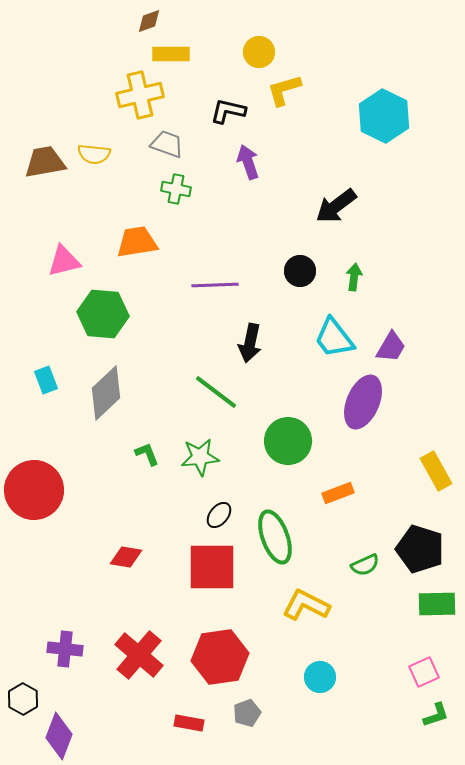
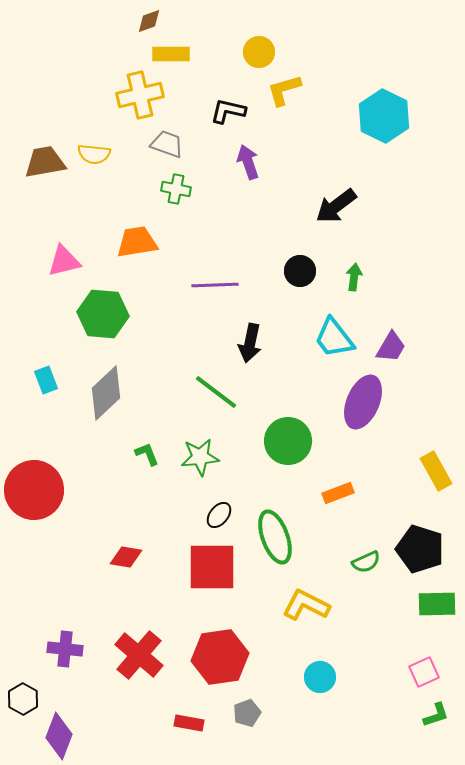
green semicircle at (365, 565): moved 1 px right, 3 px up
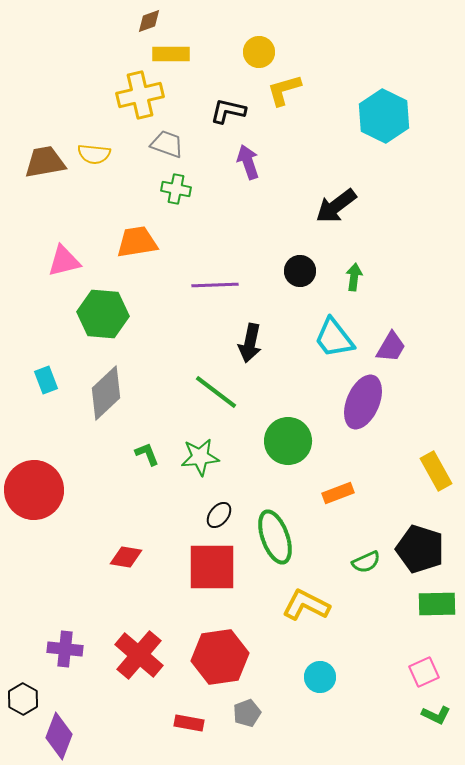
green L-shape at (436, 715): rotated 44 degrees clockwise
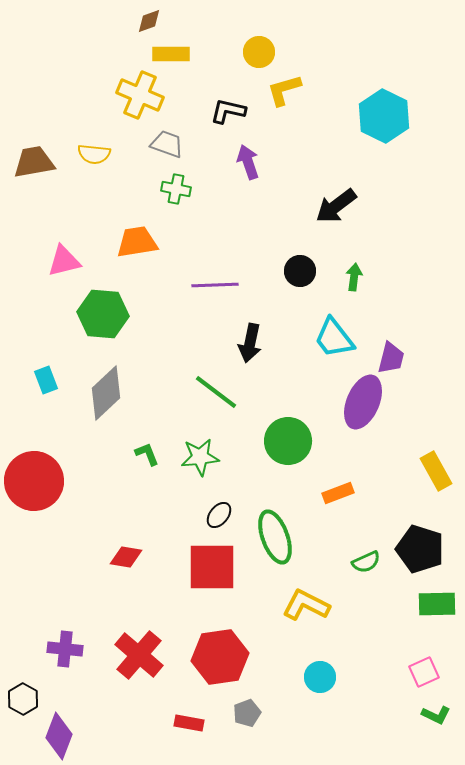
yellow cross at (140, 95): rotated 36 degrees clockwise
brown trapezoid at (45, 162): moved 11 px left
purple trapezoid at (391, 347): moved 11 px down; rotated 16 degrees counterclockwise
red circle at (34, 490): moved 9 px up
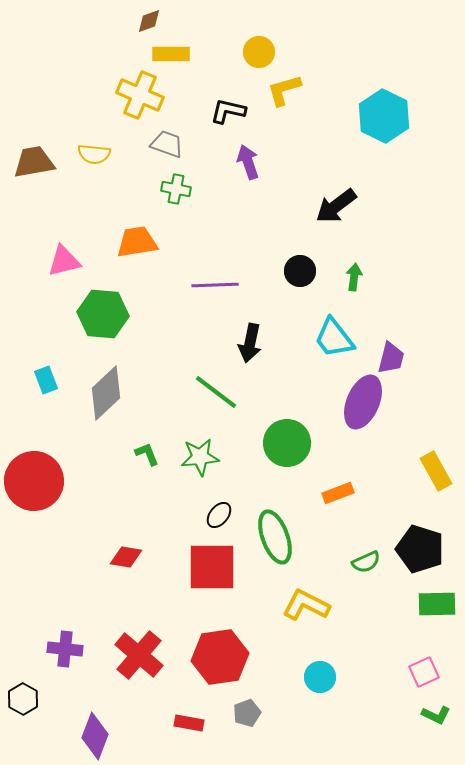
green circle at (288, 441): moved 1 px left, 2 px down
purple diamond at (59, 736): moved 36 px right
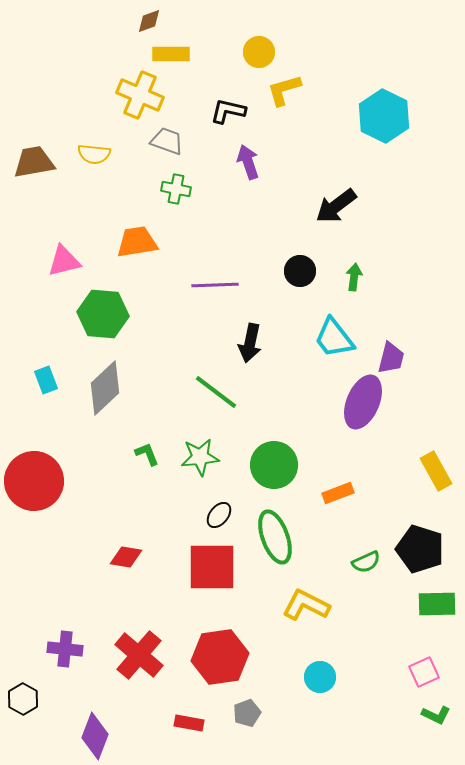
gray trapezoid at (167, 144): moved 3 px up
gray diamond at (106, 393): moved 1 px left, 5 px up
green circle at (287, 443): moved 13 px left, 22 px down
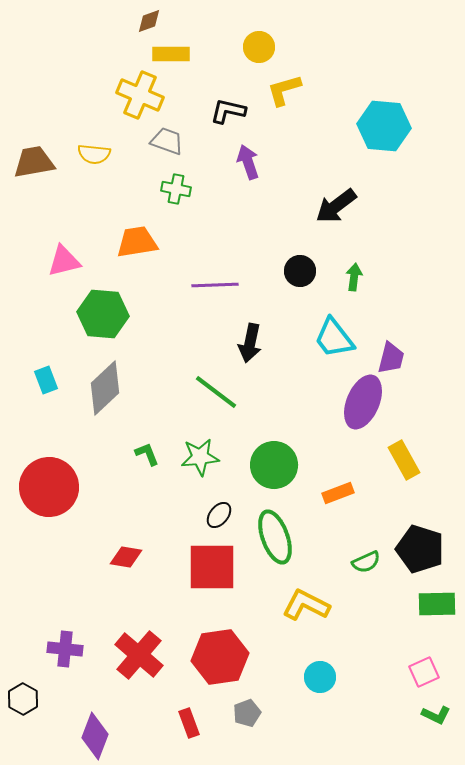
yellow circle at (259, 52): moved 5 px up
cyan hexagon at (384, 116): moved 10 px down; rotated 21 degrees counterclockwise
yellow rectangle at (436, 471): moved 32 px left, 11 px up
red circle at (34, 481): moved 15 px right, 6 px down
red rectangle at (189, 723): rotated 60 degrees clockwise
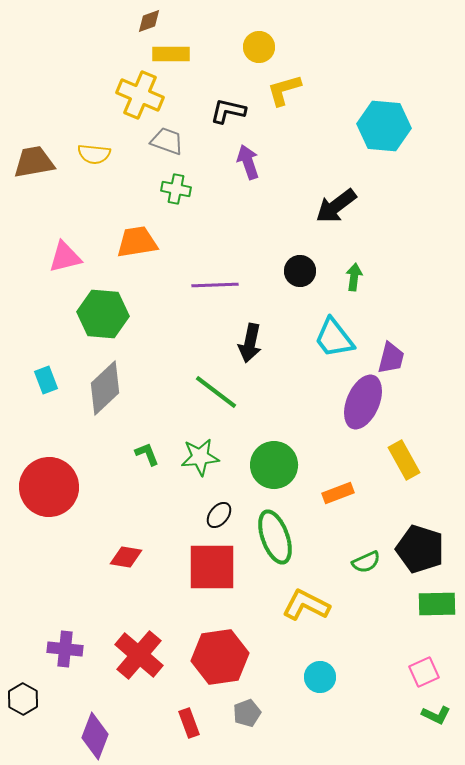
pink triangle at (64, 261): moved 1 px right, 4 px up
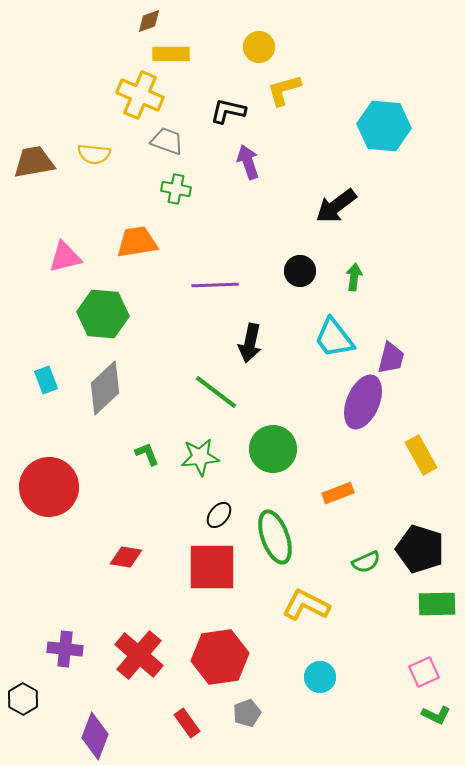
yellow rectangle at (404, 460): moved 17 px right, 5 px up
green circle at (274, 465): moved 1 px left, 16 px up
red rectangle at (189, 723): moved 2 px left; rotated 16 degrees counterclockwise
